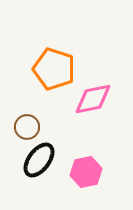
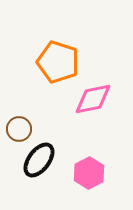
orange pentagon: moved 4 px right, 7 px up
brown circle: moved 8 px left, 2 px down
pink hexagon: moved 3 px right, 1 px down; rotated 16 degrees counterclockwise
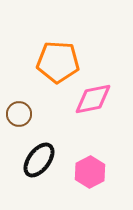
orange pentagon: rotated 15 degrees counterclockwise
brown circle: moved 15 px up
pink hexagon: moved 1 px right, 1 px up
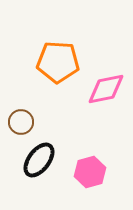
pink diamond: moved 13 px right, 10 px up
brown circle: moved 2 px right, 8 px down
pink hexagon: rotated 12 degrees clockwise
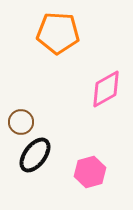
orange pentagon: moved 29 px up
pink diamond: rotated 18 degrees counterclockwise
black ellipse: moved 4 px left, 5 px up
